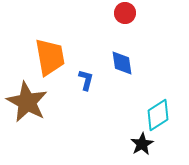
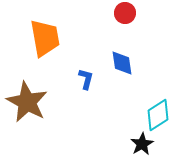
orange trapezoid: moved 5 px left, 19 px up
blue L-shape: moved 1 px up
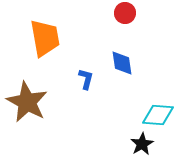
cyan diamond: rotated 36 degrees clockwise
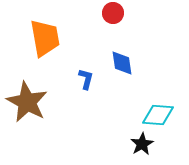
red circle: moved 12 px left
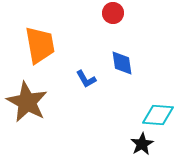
orange trapezoid: moved 5 px left, 7 px down
blue L-shape: rotated 135 degrees clockwise
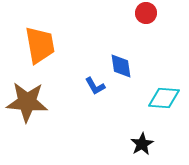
red circle: moved 33 px right
blue diamond: moved 1 px left, 3 px down
blue L-shape: moved 9 px right, 7 px down
brown star: rotated 24 degrees counterclockwise
cyan diamond: moved 6 px right, 17 px up
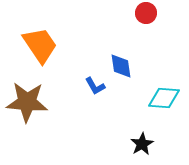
orange trapezoid: rotated 24 degrees counterclockwise
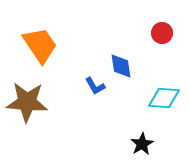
red circle: moved 16 px right, 20 px down
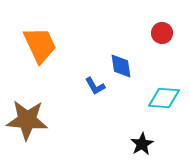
orange trapezoid: rotated 9 degrees clockwise
brown star: moved 18 px down
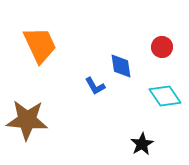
red circle: moved 14 px down
cyan diamond: moved 1 px right, 2 px up; rotated 52 degrees clockwise
